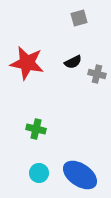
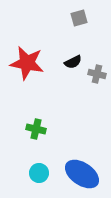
blue ellipse: moved 2 px right, 1 px up
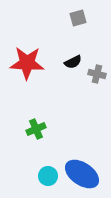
gray square: moved 1 px left
red star: rotated 8 degrees counterclockwise
green cross: rotated 36 degrees counterclockwise
cyan circle: moved 9 px right, 3 px down
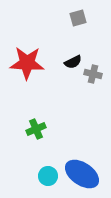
gray cross: moved 4 px left
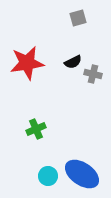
red star: rotated 12 degrees counterclockwise
